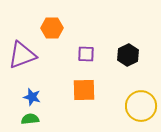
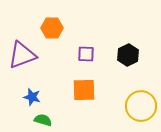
green semicircle: moved 13 px right, 1 px down; rotated 24 degrees clockwise
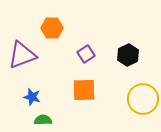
purple square: rotated 36 degrees counterclockwise
yellow circle: moved 2 px right, 7 px up
green semicircle: rotated 18 degrees counterclockwise
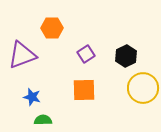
black hexagon: moved 2 px left, 1 px down
yellow circle: moved 11 px up
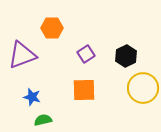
green semicircle: rotated 12 degrees counterclockwise
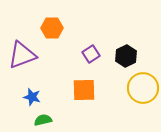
purple square: moved 5 px right
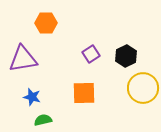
orange hexagon: moved 6 px left, 5 px up
purple triangle: moved 1 px right, 4 px down; rotated 12 degrees clockwise
orange square: moved 3 px down
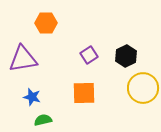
purple square: moved 2 px left, 1 px down
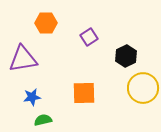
purple square: moved 18 px up
blue star: rotated 24 degrees counterclockwise
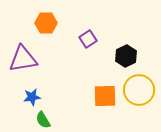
purple square: moved 1 px left, 2 px down
yellow circle: moved 4 px left, 2 px down
orange square: moved 21 px right, 3 px down
green semicircle: rotated 108 degrees counterclockwise
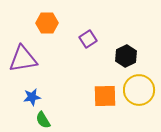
orange hexagon: moved 1 px right
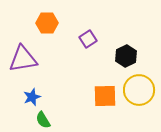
blue star: rotated 12 degrees counterclockwise
